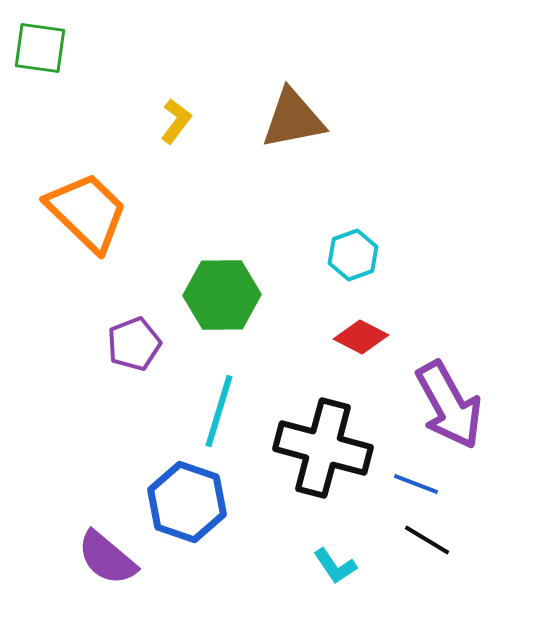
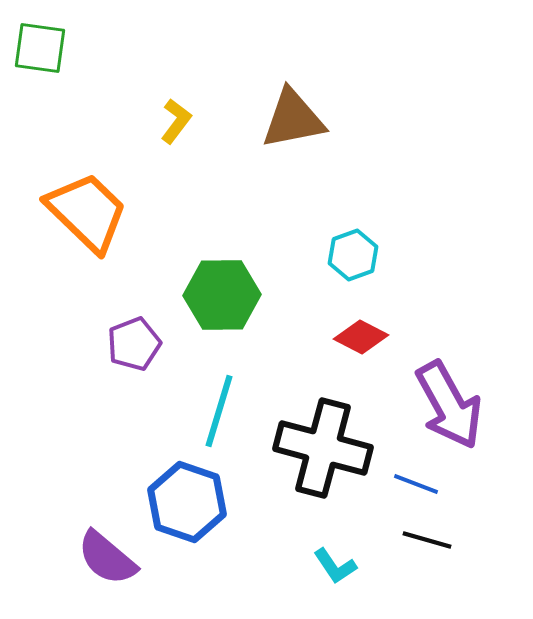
black line: rotated 15 degrees counterclockwise
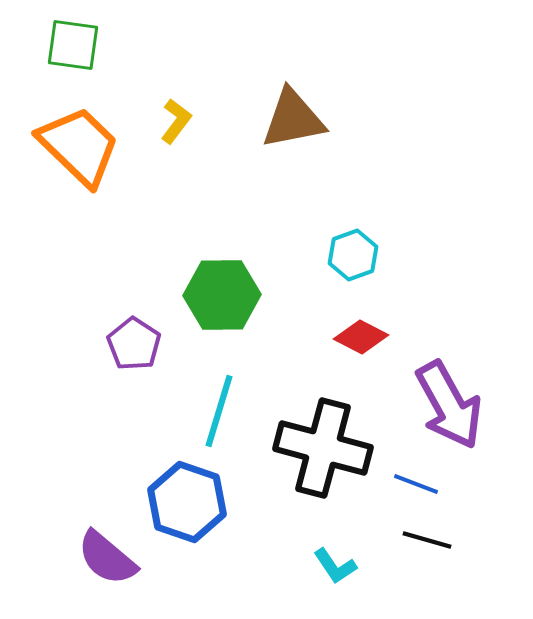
green square: moved 33 px right, 3 px up
orange trapezoid: moved 8 px left, 66 px up
purple pentagon: rotated 18 degrees counterclockwise
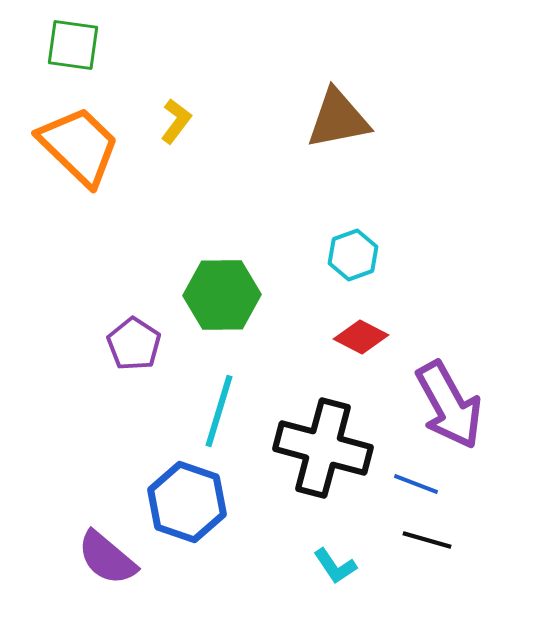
brown triangle: moved 45 px right
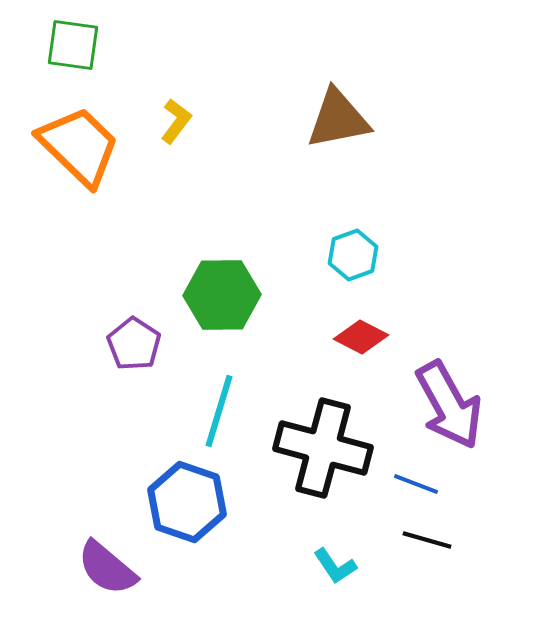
purple semicircle: moved 10 px down
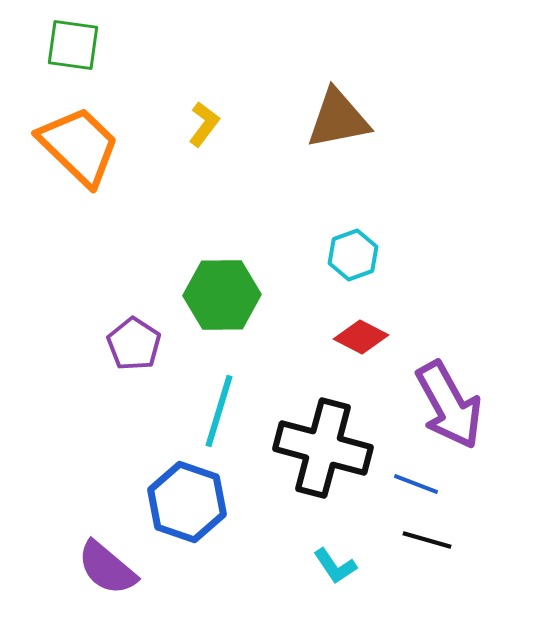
yellow L-shape: moved 28 px right, 3 px down
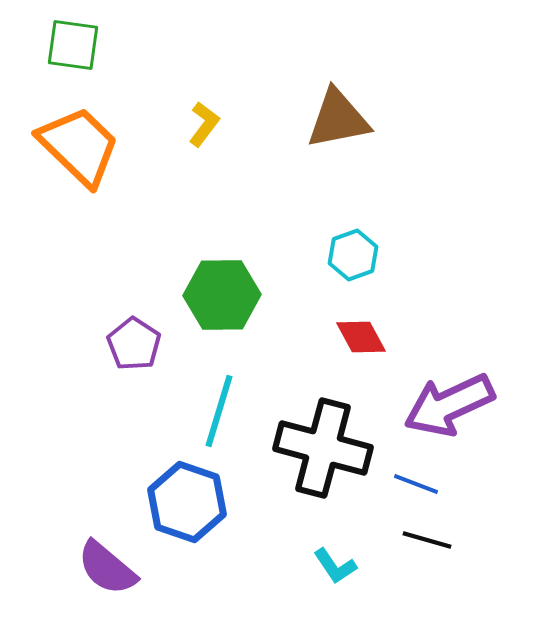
red diamond: rotated 34 degrees clockwise
purple arrow: rotated 94 degrees clockwise
